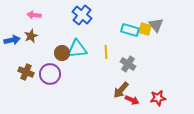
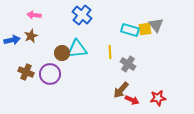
yellow square: rotated 24 degrees counterclockwise
yellow line: moved 4 px right
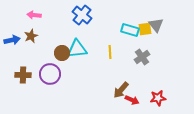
gray cross: moved 14 px right, 7 px up; rotated 21 degrees clockwise
brown cross: moved 3 px left, 3 px down; rotated 21 degrees counterclockwise
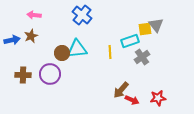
cyan rectangle: moved 11 px down; rotated 36 degrees counterclockwise
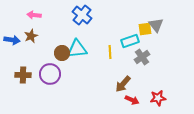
blue arrow: rotated 21 degrees clockwise
brown arrow: moved 2 px right, 6 px up
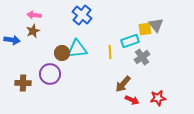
brown star: moved 2 px right, 5 px up
brown cross: moved 8 px down
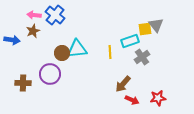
blue cross: moved 27 px left
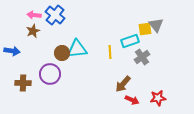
blue arrow: moved 11 px down
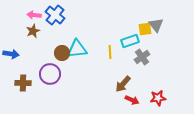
blue arrow: moved 1 px left, 3 px down
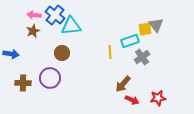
cyan triangle: moved 6 px left, 23 px up
purple circle: moved 4 px down
